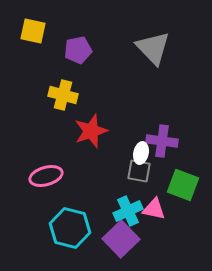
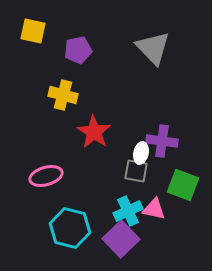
red star: moved 3 px right, 1 px down; rotated 20 degrees counterclockwise
gray square: moved 3 px left
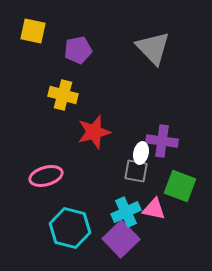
red star: rotated 24 degrees clockwise
green square: moved 3 px left, 1 px down
cyan cross: moved 2 px left, 1 px down
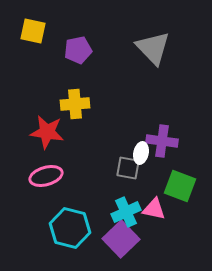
yellow cross: moved 12 px right, 9 px down; rotated 20 degrees counterclockwise
red star: moved 47 px left; rotated 24 degrees clockwise
gray square: moved 8 px left, 3 px up
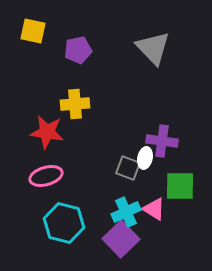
white ellipse: moved 4 px right, 5 px down
gray square: rotated 10 degrees clockwise
green square: rotated 20 degrees counterclockwise
pink triangle: rotated 20 degrees clockwise
cyan hexagon: moved 6 px left, 5 px up
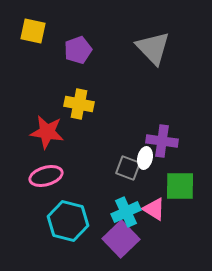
purple pentagon: rotated 8 degrees counterclockwise
yellow cross: moved 4 px right; rotated 16 degrees clockwise
cyan hexagon: moved 4 px right, 2 px up
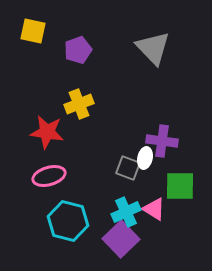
yellow cross: rotated 32 degrees counterclockwise
pink ellipse: moved 3 px right
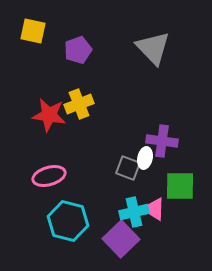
red star: moved 2 px right, 17 px up
cyan cross: moved 8 px right; rotated 12 degrees clockwise
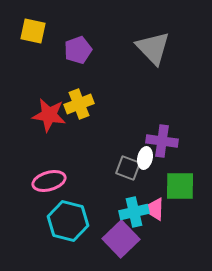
pink ellipse: moved 5 px down
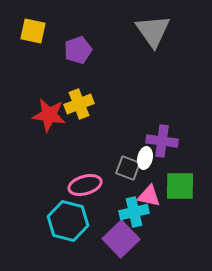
gray triangle: moved 17 px up; rotated 9 degrees clockwise
pink ellipse: moved 36 px right, 4 px down
pink triangle: moved 5 px left, 13 px up; rotated 20 degrees counterclockwise
